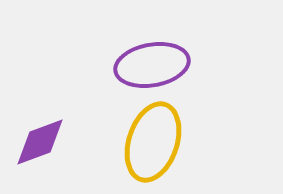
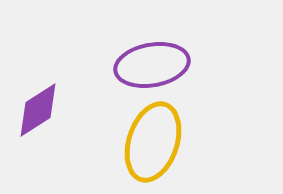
purple diamond: moved 2 px left, 32 px up; rotated 12 degrees counterclockwise
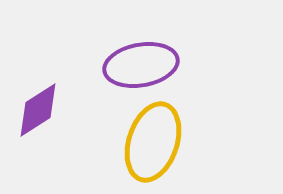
purple ellipse: moved 11 px left
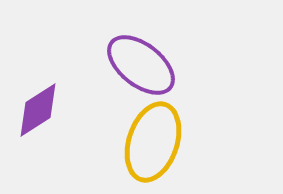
purple ellipse: rotated 48 degrees clockwise
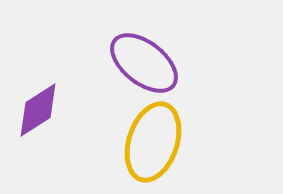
purple ellipse: moved 3 px right, 2 px up
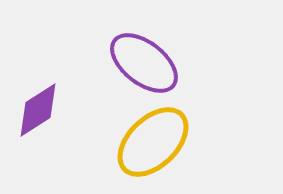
yellow ellipse: rotated 28 degrees clockwise
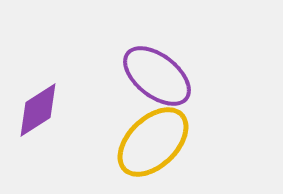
purple ellipse: moved 13 px right, 13 px down
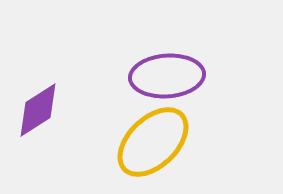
purple ellipse: moved 10 px right; rotated 42 degrees counterclockwise
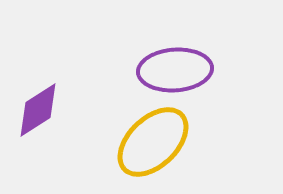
purple ellipse: moved 8 px right, 6 px up
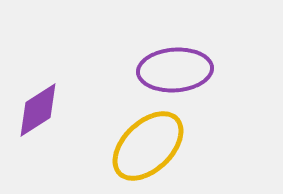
yellow ellipse: moved 5 px left, 4 px down
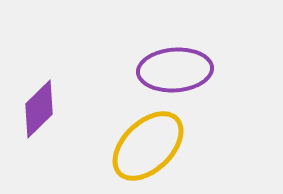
purple diamond: moved 1 px right, 1 px up; rotated 12 degrees counterclockwise
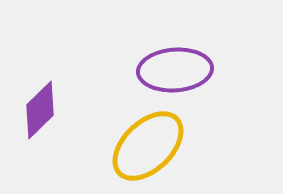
purple diamond: moved 1 px right, 1 px down
